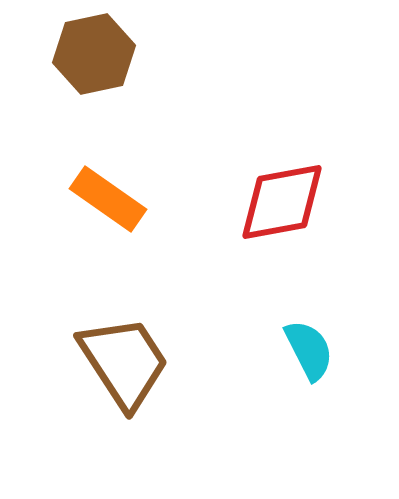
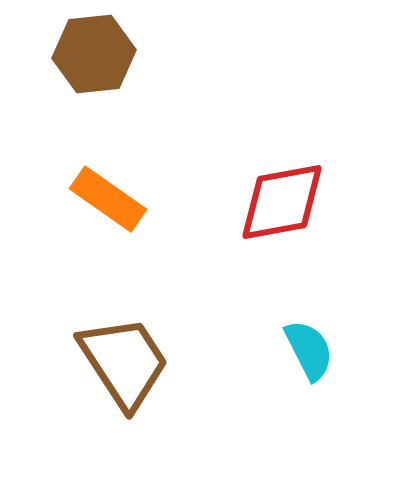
brown hexagon: rotated 6 degrees clockwise
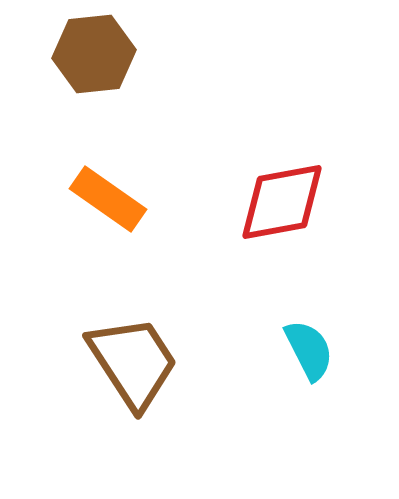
brown trapezoid: moved 9 px right
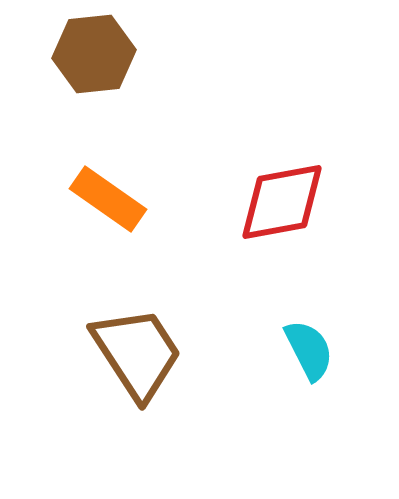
brown trapezoid: moved 4 px right, 9 px up
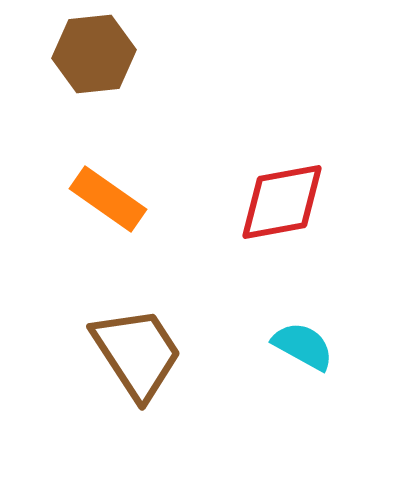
cyan semicircle: moved 6 px left, 4 px up; rotated 34 degrees counterclockwise
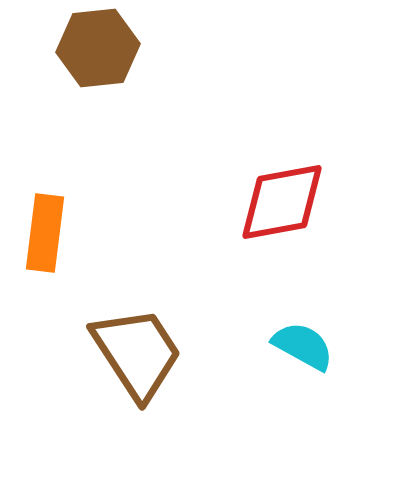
brown hexagon: moved 4 px right, 6 px up
orange rectangle: moved 63 px left, 34 px down; rotated 62 degrees clockwise
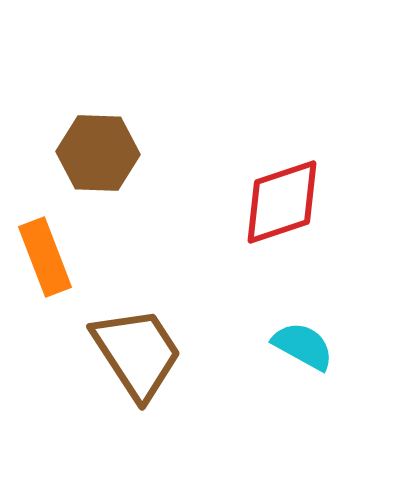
brown hexagon: moved 105 px down; rotated 8 degrees clockwise
red diamond: rotated 8 degrees counterclockwise
orange rectangle: moved 24 px down; rotated 28 degrees counterclockwise
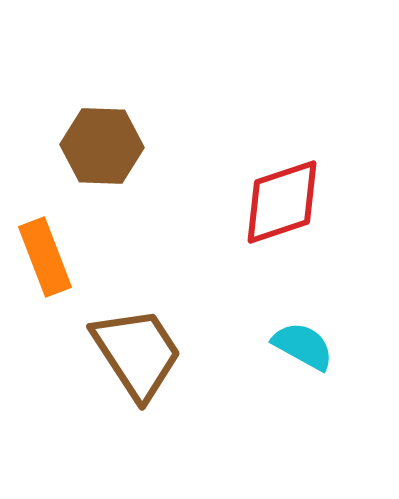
brown hexagon: moved 4 px right, 7 px up
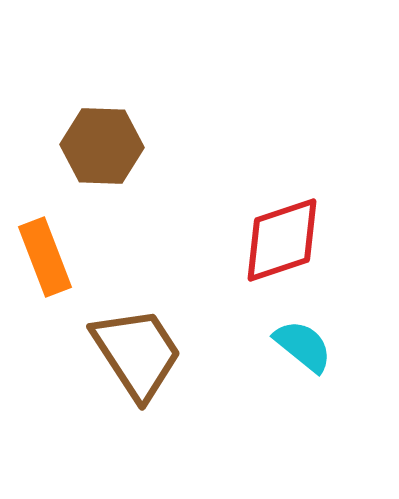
red diamond: moved 38 px down
cyan semicircle: rotated 10 degrees clockwise
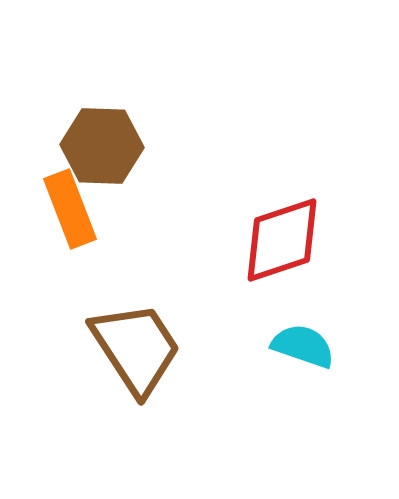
orange rectangle: moved 25 px right, 48 px up
cyan semicircle: rotated 20 degrees counterclockwise
brown trapezoid: moved 1 px left, 5 px up
